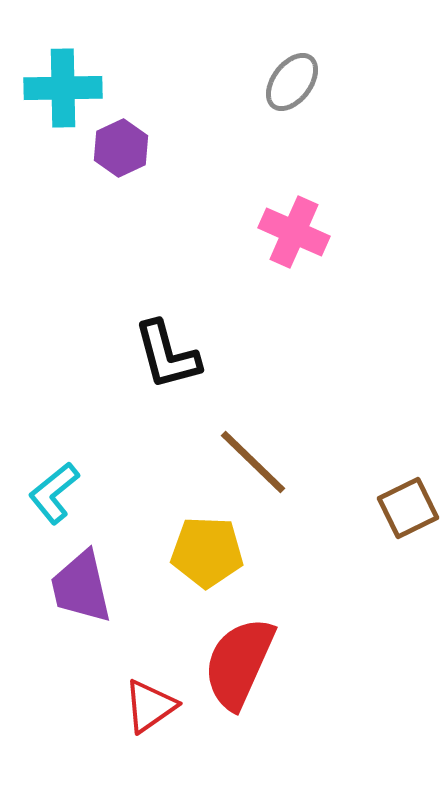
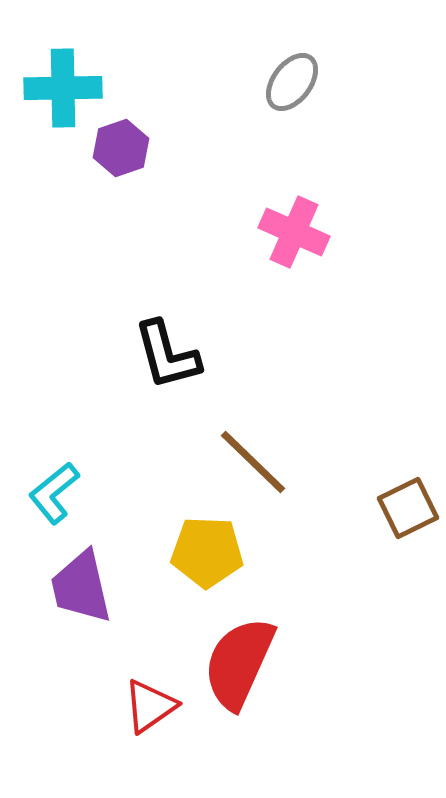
purple hexagon: rotated 6 degrees clockwise
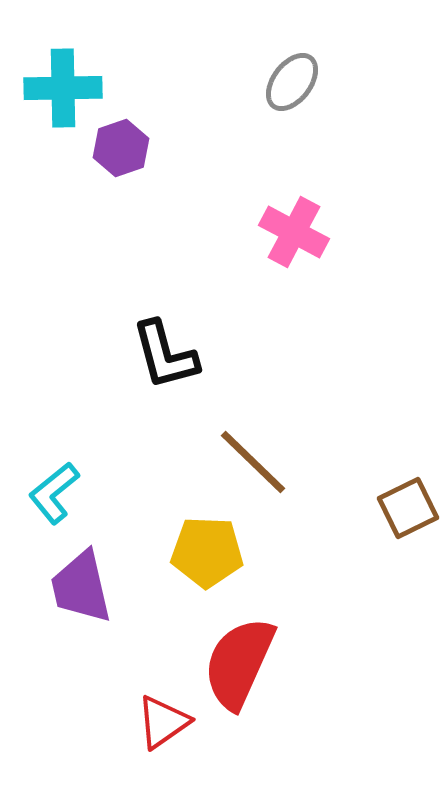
pink cross: rotated 4 degrees clockwise
black L-shape: moved 2 px left
red triangle: moved 13 px right, 16 px down
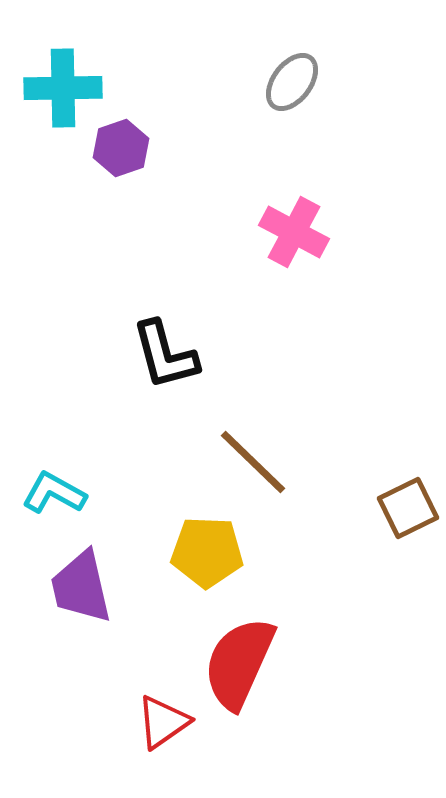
cyan L-shape: rotated 68 degrees clockwise
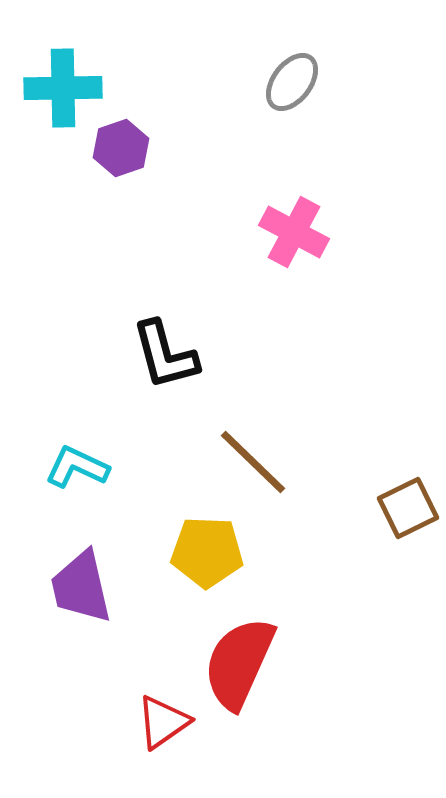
cyan L-shape: moved 23 px right, 26 px up; rotated 4 degrees counterclockwise
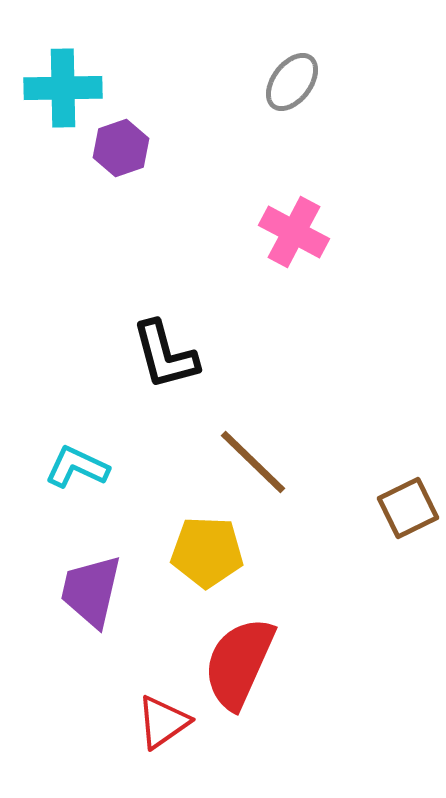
purple trapezoid: moved 10 px right, 4 px down; rotated 26 degrees clockwise
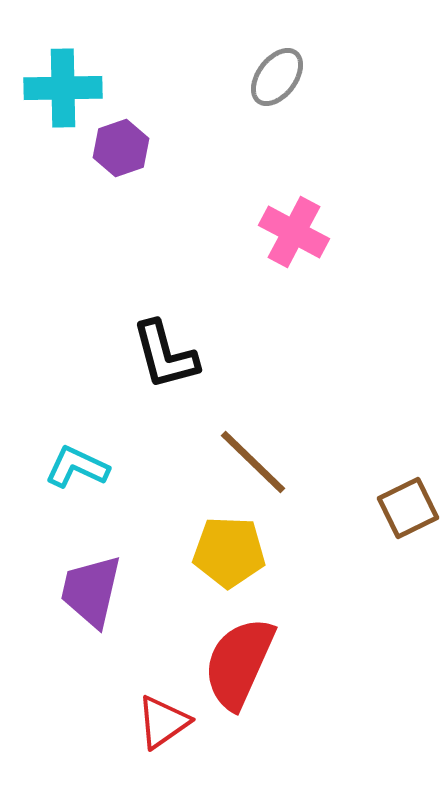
gray ellipse: moved 15 px left, 5 px up
yellow pentagon: moved 22 px right
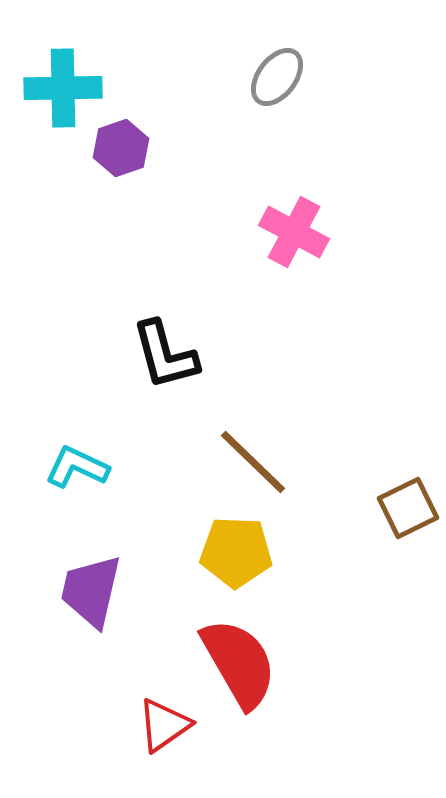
yellow pentagon: moved 7 px right
red semicircle: rotated 126 degrees clockwise
red triangle: moved 1 px right, 3 px down
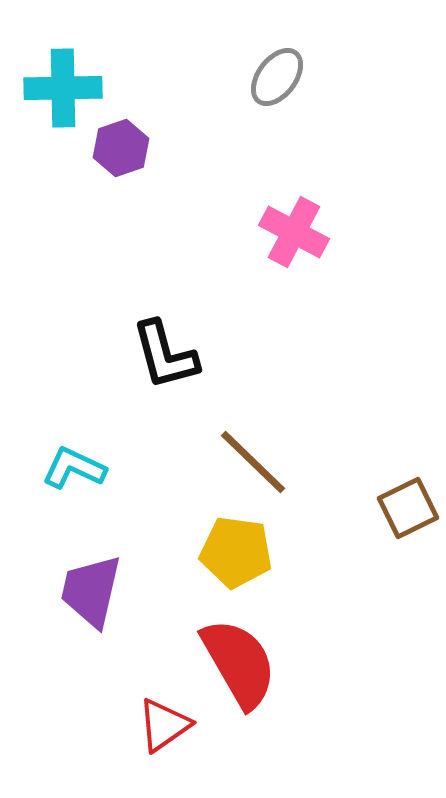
cyan L-shape: moved 3 px left, 1 px down
yellow pentagon: rotated 6 degrees clockwise
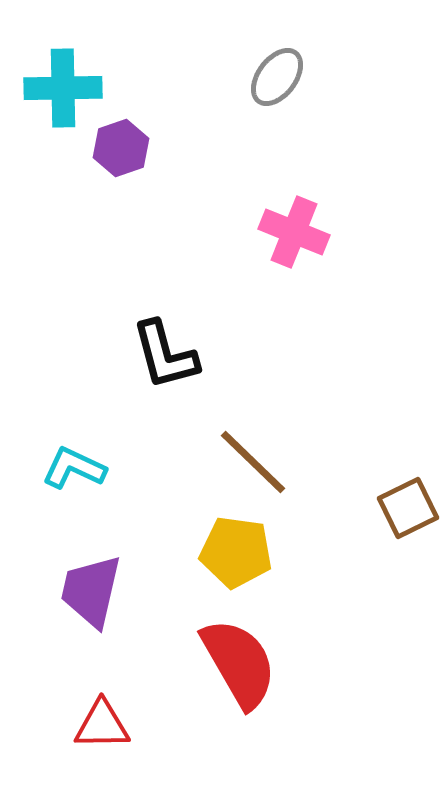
pink cross: rotated 6 degrees counterclockwise
red triangle: moved 62 px left; rotated 34 degrees clockwise
